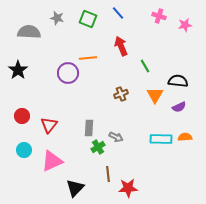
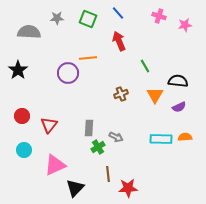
gray star: rotated 16 degrees counterclockwise
red arrow: moved 2 px left, 5 px up
pink triangle: moved 3 px right, 4 px down
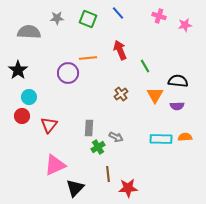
red arrow: moved 1 px right, 9 px down
brown cross: rotated 16 degrees counterclockwise
purple semicircle: moved 2 px left, 1 px up; rotated 24 degrees clockwise
cyan circle: moved 5 px right, 53 px up
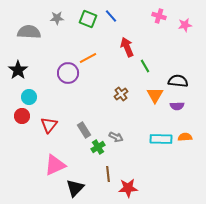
blue line: moved 7 px left, 3 px down
red arrow: moved 7 px right, 3 px up
orange line: rotated 24 degrees counterclockwise
gray rectangle: moved 5 px left, 2 px down; rotated 35 degrees counterclockwise
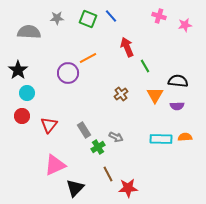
cyan circle: moved 2 px left, 4 px up
brown line: rotated 21 degrees counterclockwise
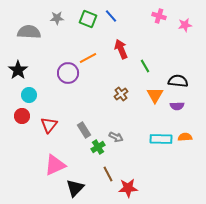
red arrow: moved 6 px left, 2 px down
cyan circle: moved 2 px right, 2 px down
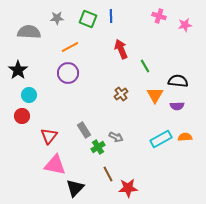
blue line: rotated 40 degrees clockwise
orange line: moved 18 px left, 11 px up
red triangle: moved 11 px down
cyan rectangle: rotated 30 degrees counterclockwise
pink triangle: rotated 35 degrees clockwise
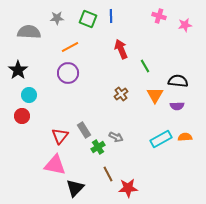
red triangle: moved 11 px right
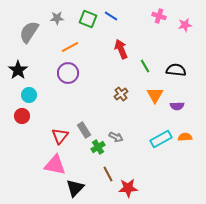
blue line: rotated 56 degrees counterclockwise
gray semicircle: rotated 60 degrees counterclockwise
black semicircle: moved 2 px left, 11 px up
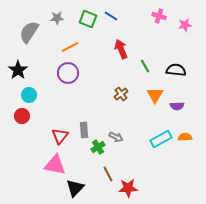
gray rectangle: rotated 28 degrees clockwise
